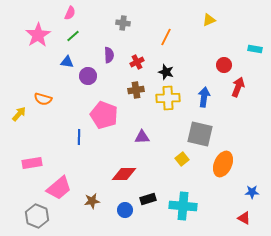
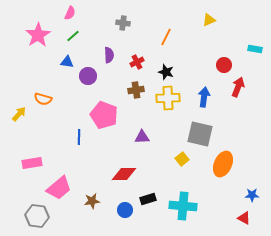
blue star: moved 3 px down
gray hexagon: rotated 15 degrees counterclockwise
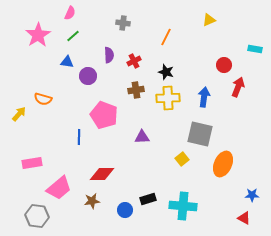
red cross: moved 3 px left, 1 px up
red diamond: moved 22 px left
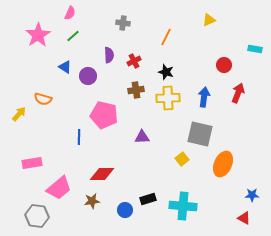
blue triangle: moved 2 px left, 5 px down; rotated 24 degrees clockwise
red arrow: moved 6 px down
pink pentagon: rotated 8 degrees counterclockwise
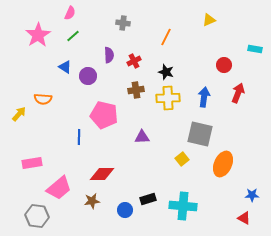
orange semicircle: rotated 12 degrees counterclockwise
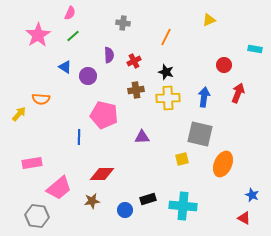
orange semicircle: moved 2 px left
yellow square: rotated 24 degrees clockwise
blue star: rotated 24 degrees clockwise
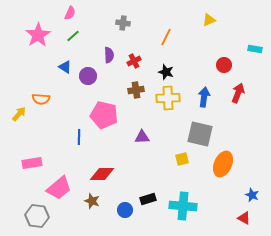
brown star: rotated 28 degrees clockwise
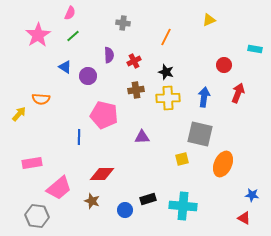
blue star: rotated 16 degrees counterclockwise
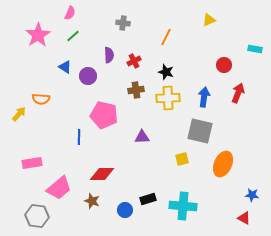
gray square: moved 3 px up
